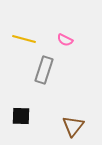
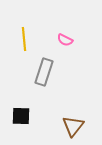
yellow line: rotated 70 degrees clockwise
gray rectangle: moved 2 px down
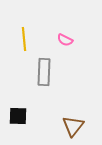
gray rectangle: rotated 16 degrees counterclockwise
black square: moved 3 px left
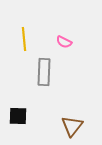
pink semicircle: moved 1 px left, 2 px down
brown triangle: moved 1 px left
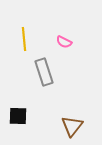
gray rectangle: rotated 20 degrees counterclockwise
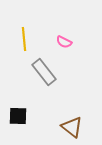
gray rectangle: rotated 20 degrees counterclockwise
brown triangle: moved 1 px down; rotated 30 degrees counterclockwise
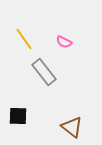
yellow line: rotated 30 degrees counterclockwise
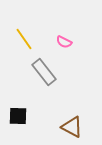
brown triangle: rotated 10 degrees counterclockwise
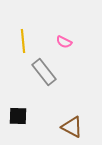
yellow line: moved 1 px left, 2 px down; rotated 30 degrees clockwise
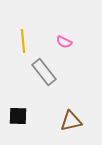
brown triangle: moved 1 px left, 6 px up; rotated 40 degrees counterclockwise
